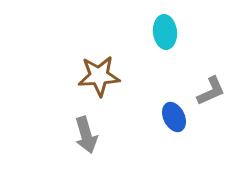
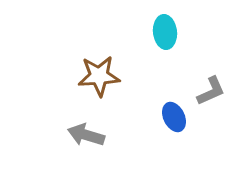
gray arrow: rotated 123 degrees clockwise
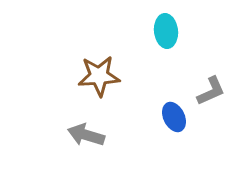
cyan ellipse: moved 1 px right, 1 px up
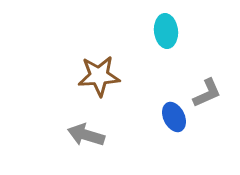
gray L-shape: moved 4 px left, 2 px down
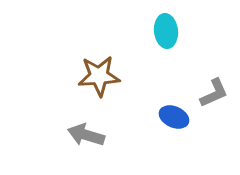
gray L-shape: moved 7 px right
blue ellipse: rotated 40 degrees counterclockwise
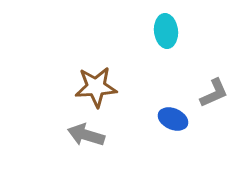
brown star: moved 3 px left, 11 px down
blue ellipse: moved 1 px left, 2 px down
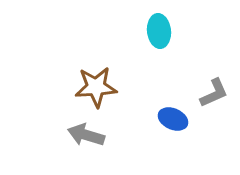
cyan ellipse: moved 7 px left
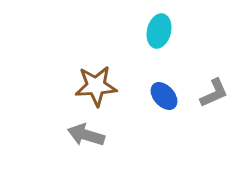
cyan ellipse: rotated 20 degrees clockwise
brown star: moved 1 px up
blue ellipse: moved 9 px left, 23 px up; rotated 24 degrees clockwise
